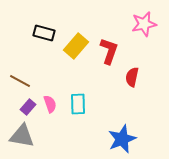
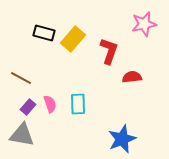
yellow rectangle: moved 3 px left, 7 px up
red semicircle: rotated 72 degrees clockwise
brown line: moved 1 px right, 3 px up
gray triangle: moved 1 px up
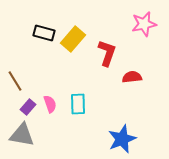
red L-shape: moved 2 px left, 2 px down
brown line: moved 6 px left, 3 px down; rotated 30 degrees clockwise
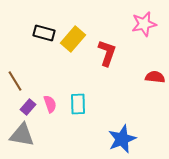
red semicircle: moved 23 px right; rotated 12 degrees clockwise
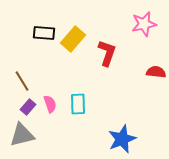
black rectangle: rotated 10 degrees counterclockwise
red semicircle: moved 1 px right, 5 px up
brown line: moved 7 px right
gray triangle: rotated 24 degrees counterclockwise
